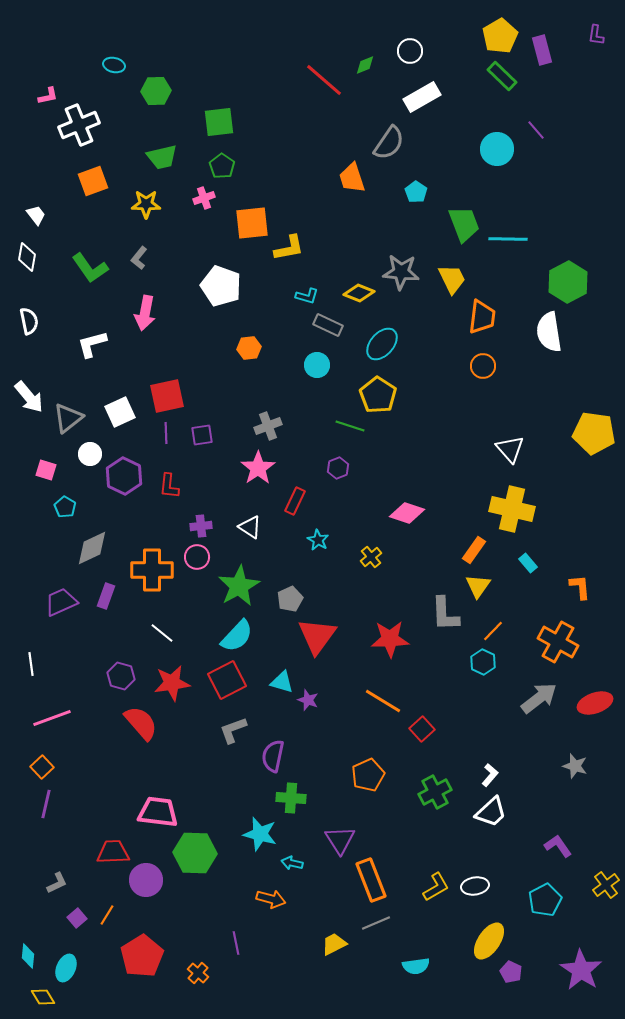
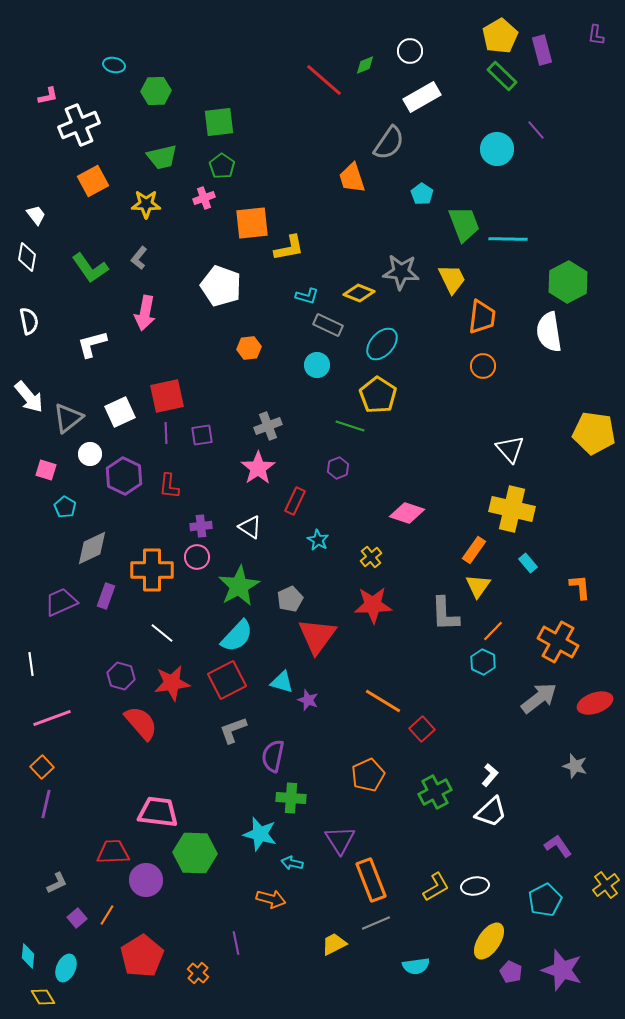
orange square at (93, 181): rotated 8 degrees counterclockwise
cyan pentagon at (416, 192): moved 6 px right, 2 px down
red star at (390, 639): moved 17 px left, 34 px up
purple star at (581, 970): moved 19 px left; rotated 15 degrees counterclockwise
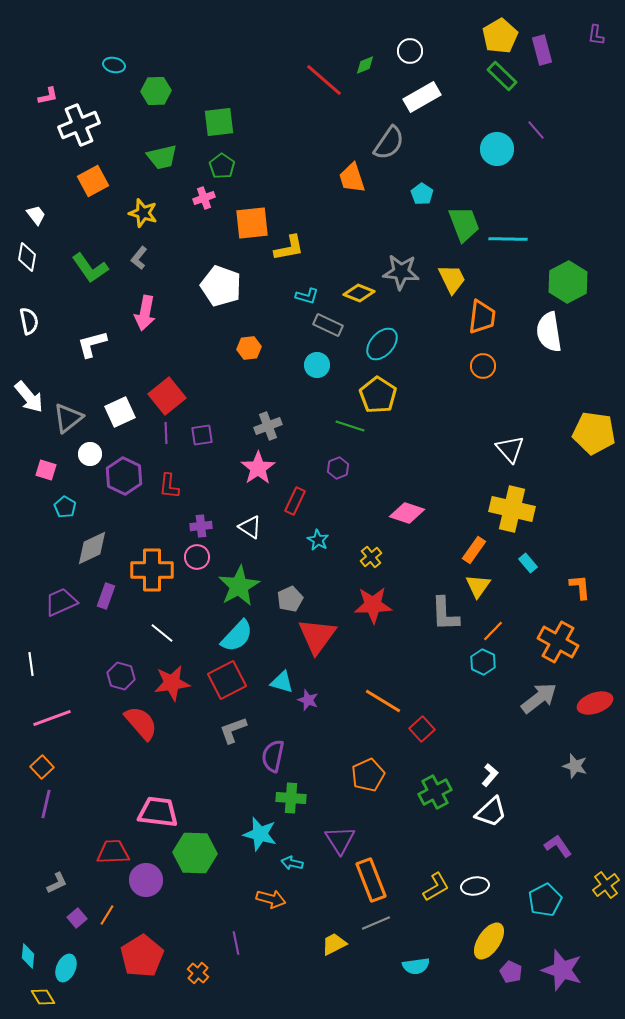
yellow star at (146, 204): moved 3 px left, 9 px down; rotated 16 degrees clockwise
red square at (167, 396): rotated 27 degrees counterclockwise
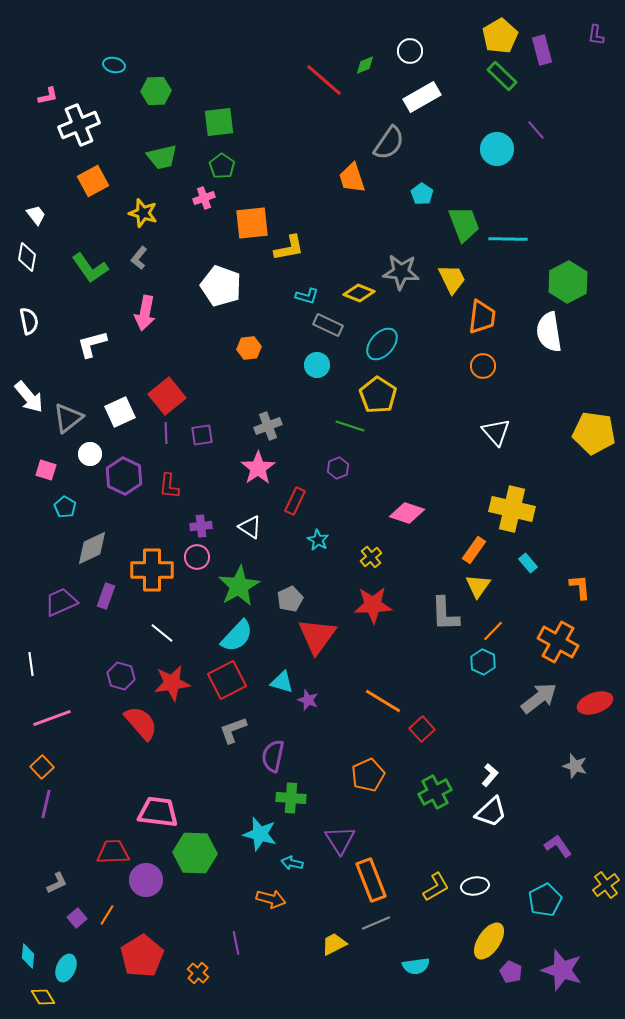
white triangle at (510, 449): moved 14 px left, 17 px up
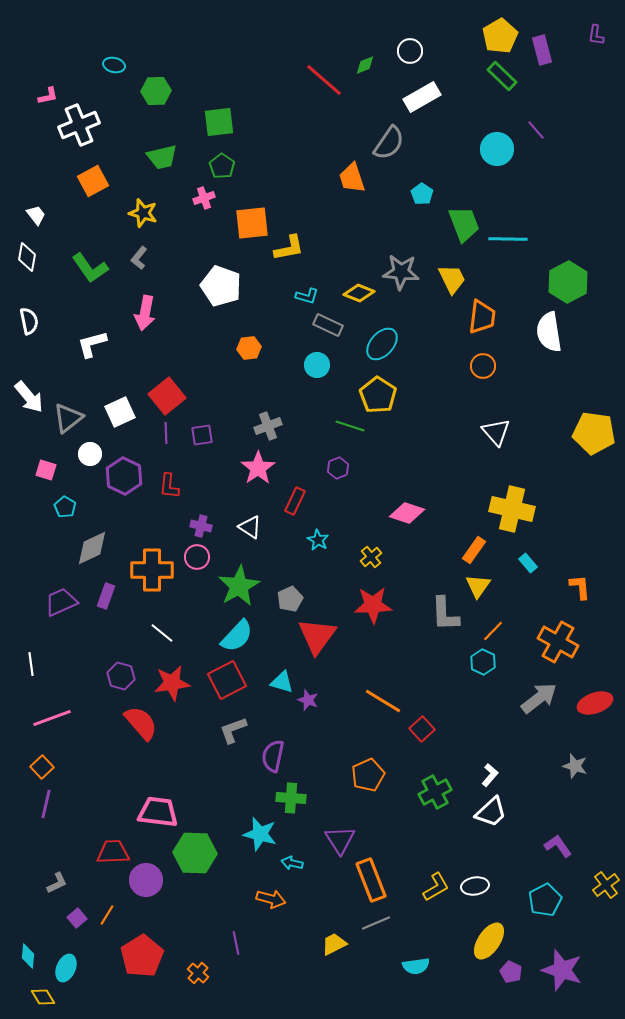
purple cross at (201, 526): rotated 20 degrees clockwise
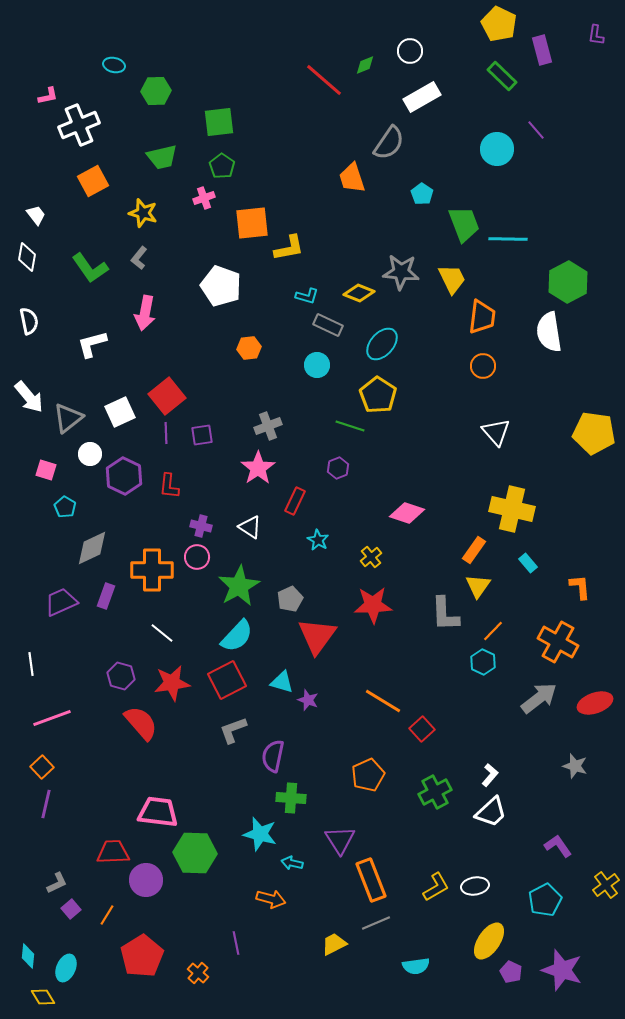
yellow pentagon at (500, 36): moved 1 px left, 12 px up; rotated 16 degrees counterclockwise
purple square at (77, 918): moved 6 px left, 9 px up
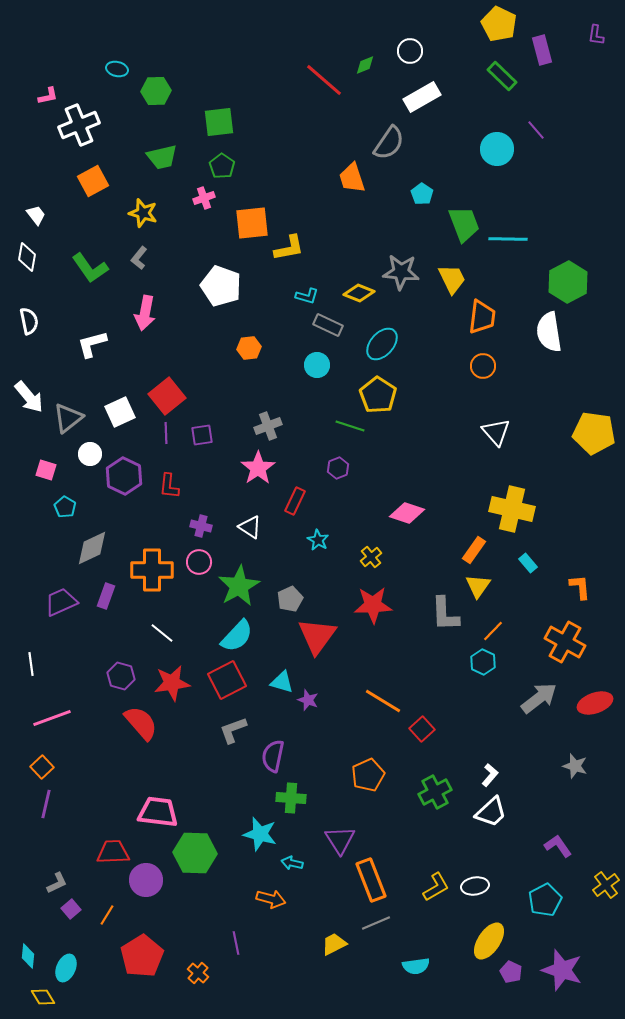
cyan ellipse at (114, 65): moved 3 px right, 4 px down
pink circle at (197, 557): moved 2 px right, 5 px down
orange cross at (558, 642): moved 7 px right
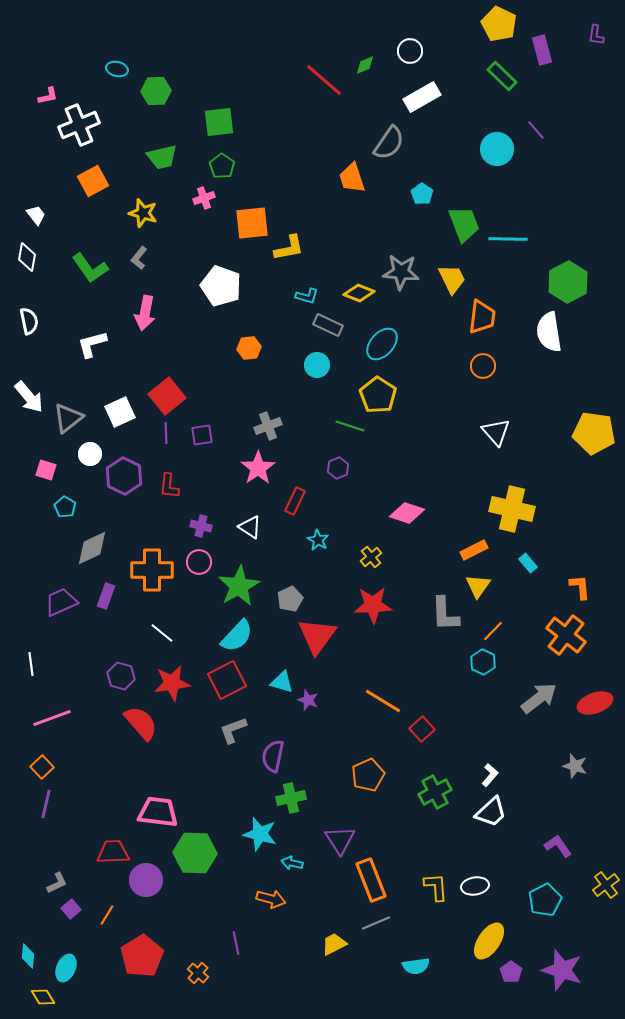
orange rectangle at (474, 550): rotated 28 degrees clockwise
orange cross at (565, 642): moved 1 px right, 7 px up; rotated 9 degrees clockwise
green cross at (291, 798): rotated 16 degrees counterclockwise
yellow L-shape at (436, 887): rotated 64 degrees counterclockwise
purple pentagon at (511, 972): rotated 10 degrees clockwise
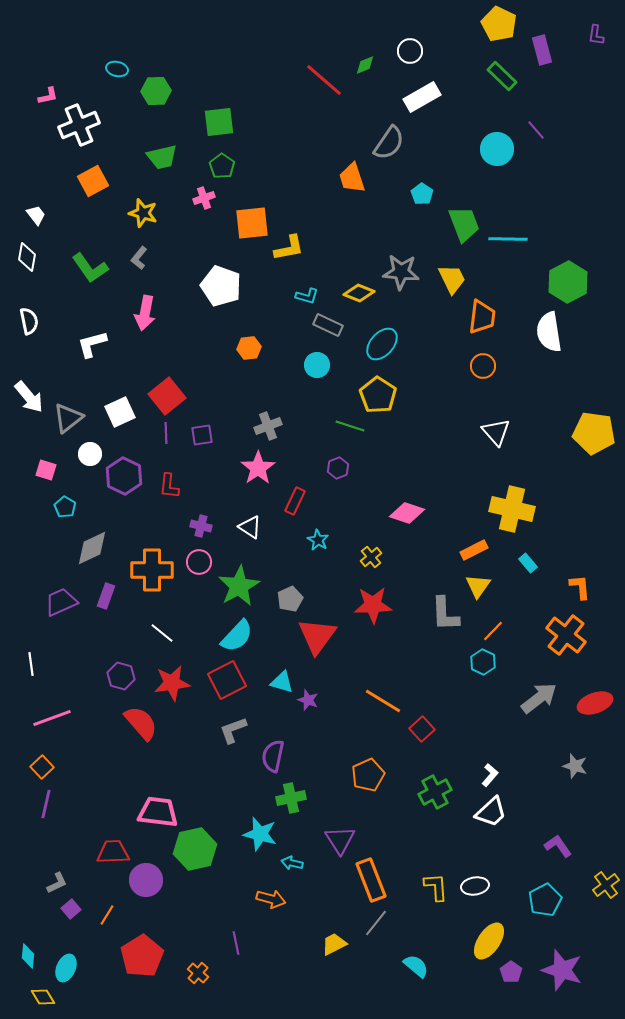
green hexagon at (195, 853): moved 4 px up; rotated 15 degrees counterclockwise
gray line at (376, 923): rotated 28 degrees counterclockwise
cyan semicircle at (416, 966): rotated 132 degrees counterclockwise
